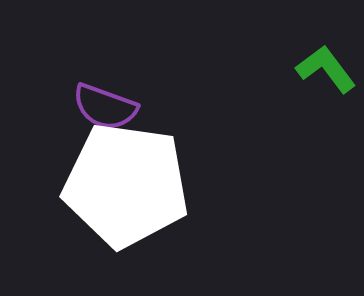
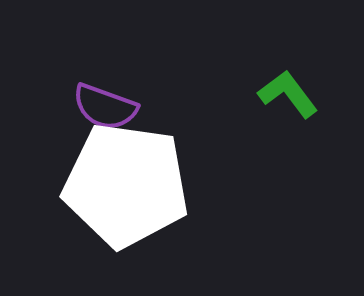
green L-shape: moved 38 px left, 25 px down
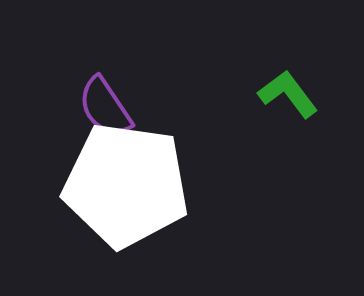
purple semicircle: rotated 36 degrees clockwise
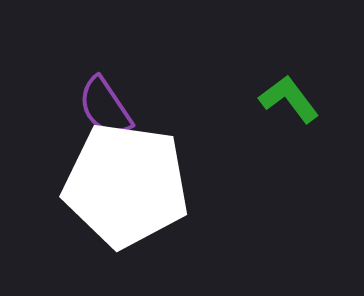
green L-shape: moved 1 px right, 5 px down
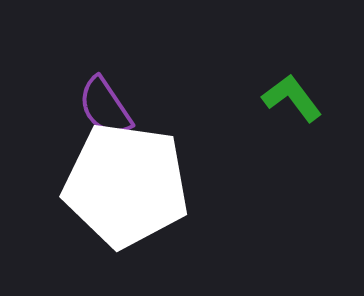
green L-shape: moved 3 px right, 1 px up
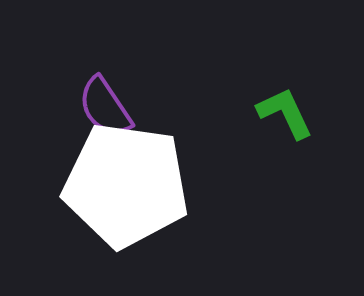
green L-shape: moved 7 px left, 15 px down; rotated 12 degrees clockwise
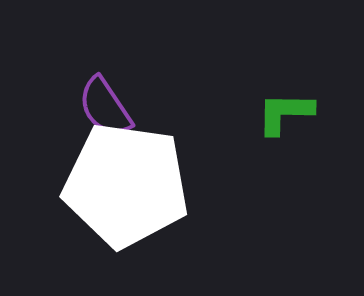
green L-shape: rotated 64 degrees counterclockwise
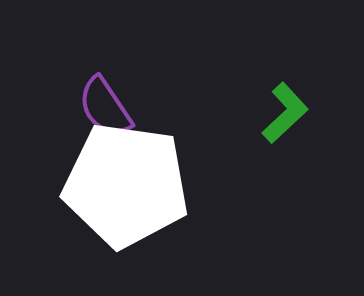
green L-shape: rotated 136 degrees clockwise
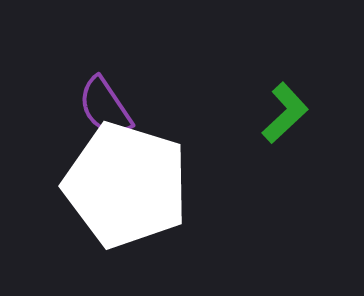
white pentagon: rotated 9 degrees clockwise
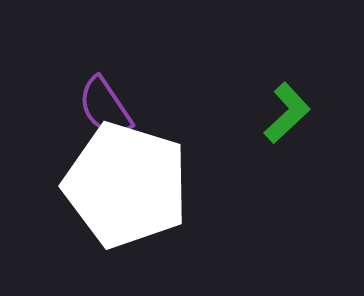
green L-shape: moved 2 px right
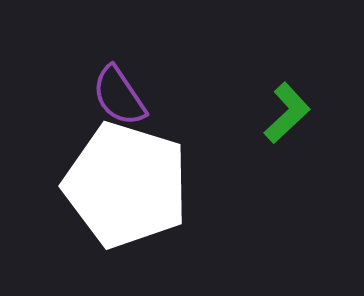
purple semicircle: moved 14 px right, 11 px up
